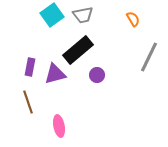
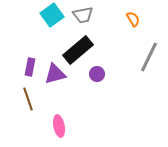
purple circle: moved 1 px up
brown line: moved 3 px up
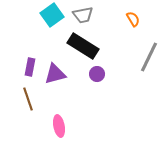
black rectangle: moved 5 px right, 4 px up; rotated 72 degrees clockwise
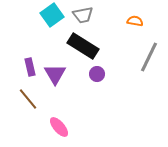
orange semicircle: moved 2 px right, 2 px down; rotated 49 degrees counterclockwise
purple rectangle: rotated 24 degrees counterclockwise
purple triangle: rotated 45 degrees counterclockwise
brown line: rotated 20 degrees counterclockwise
pink ellipse: moved 1 px down; rotated 30 degrees counterclockwise
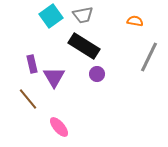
cyan square: moved 1 px left, 1 px down
black rectangle: moved 1 px right
purple rectangle: moved 2 px right, 3 px up
purple triangle: moved 1 px left, 3 px down
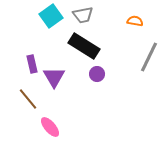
pink ellipse: moved 9 px left
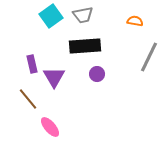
black rectangle: moved 1 px right; rotated 36 degrees counterclockwise
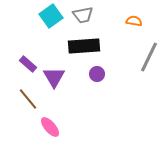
orange semicircle: moved 1 px left
black rectangle: moved 1 px left
purple rectangle: moved 4 px left; rotated 36 degrees counterclockwise
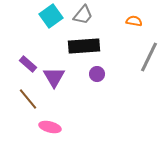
gray trapezoid: rotated 40 degrees counterclockwise
pink ellipse: rotated 35 degrees counterclockwise
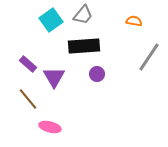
cyan square: moved 4 px down
gray line: rotated 8 degrees clockwise
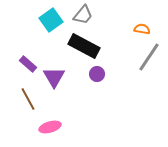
orange semicircle: moved 8 px right, 8 px down
black rectangle: rotated 32 degrees clockwise
brown line: rotated 10 degrees clockwise
pink ellipse: rotated 30 degrees counterclockwise
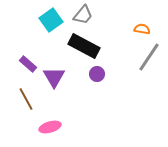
brown line: moved 2 px left
